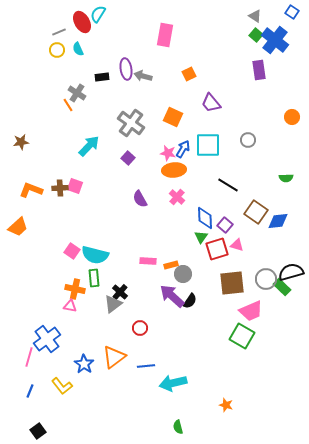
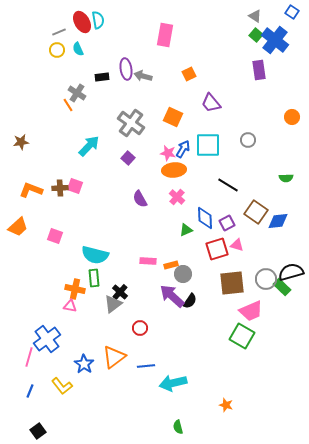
cyan semicircle at (98, 14): moved 6 px down; rotated 138 degrees clockwise
purple square at (225, 225): moved 2 px right, 2 px up; rotated 21 degrees clockwise
green triangle at (201, 237): moved 15 px left, 7 px up; rotated 32 degrees clockwise
pink square at (72, 251): moved 17 px left, 15 px up; rotated 14 degrees counterclockwise
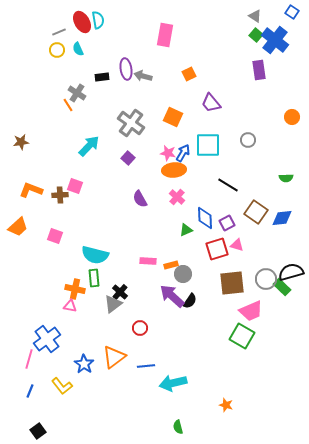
blue arrow at (183, 149): moved 4 px down
brown cross at (60, 188): moved 7 px down
blue diamond at (278, 221): moved 4 px right, 3 px up
pink line at (29, 357): moved 2 px down
